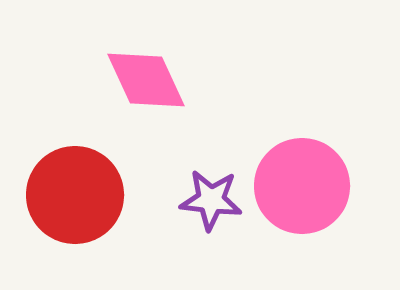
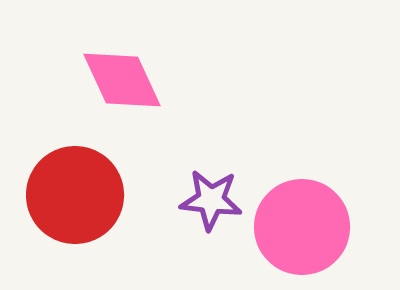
pink diamond: moved 24 px left
pink circle: moved 41 px down
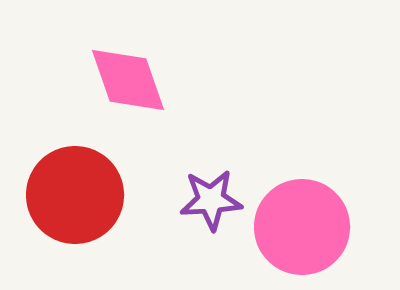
pink diamond: moved 6 px right; rotated 6 degrees clockwise
purple star: rotated 10 degrees counterclockwise
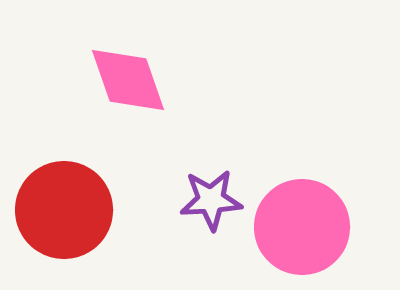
red circle: moved 11 px left, 15 px down
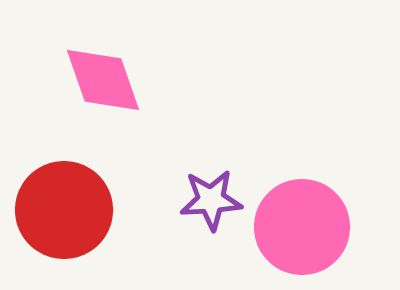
pink diamond: moved 25 px left
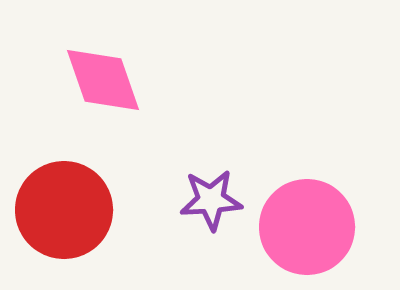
pink circle: moved 5 px right
